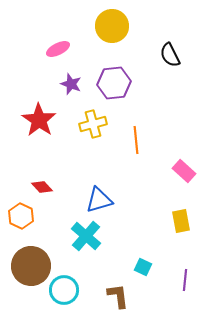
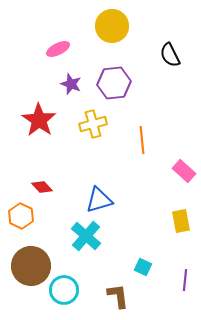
orange line: moved 6 px right
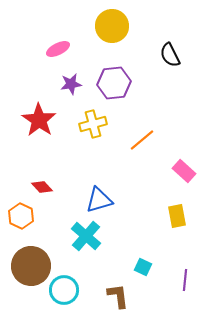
purple star: rotated 30 degrees counterclockwise
orange line: rotated 56 degrees clockwise
yellow rectangle: moved 4 px left, 5 px up
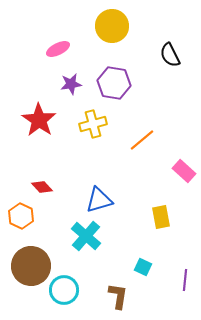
purple hexagon: rotated 16 degrees clockwise
yellow rectangle: moved 16 px left, 1 px down
brown L-shape: rotated 16 degrees clockwise
